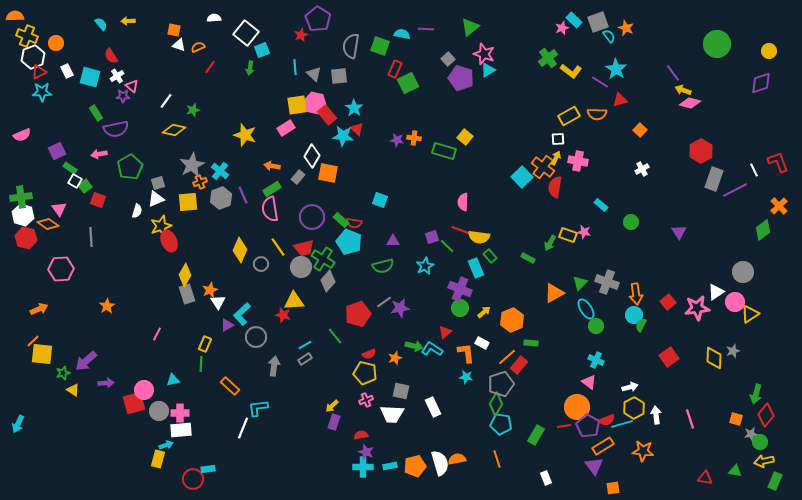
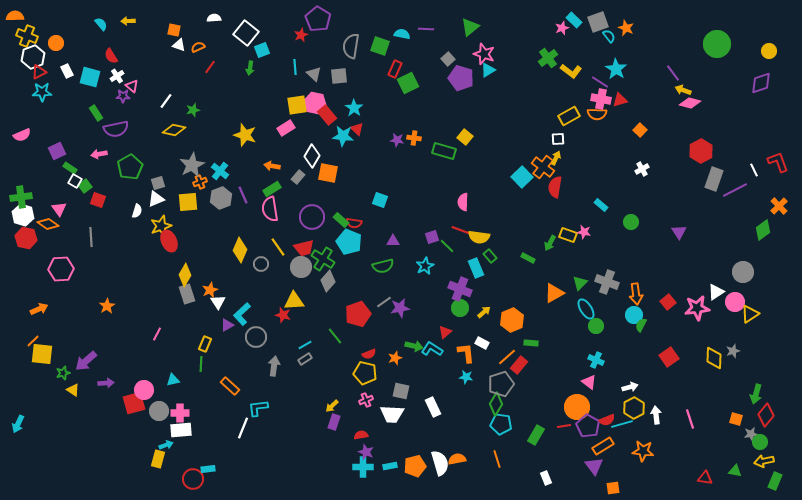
pink cross at (578, 161): moved 23 px right, 62 px up
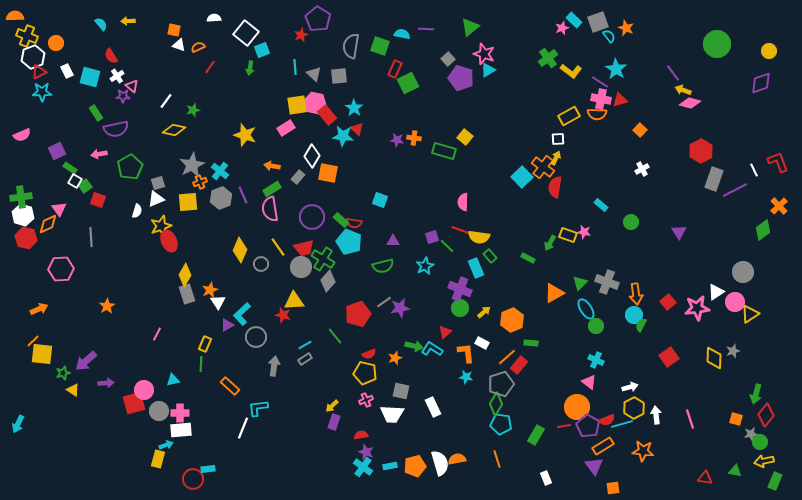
orange diamond at (48, 224): rotated 60 degrees counterclockwise
cyan cross at (363, 467): rotated 36 degrees clockwise
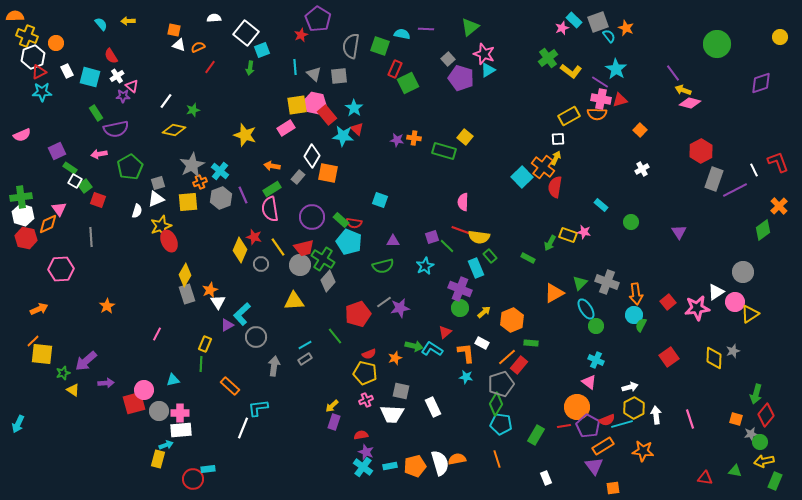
yellow circle at (769, 51): moved 11 px right, 14 px up
gray circle at (301, 267): moved 1 px left, 2 px up
red star at (283, 315): moved 29 px left, 78 px up
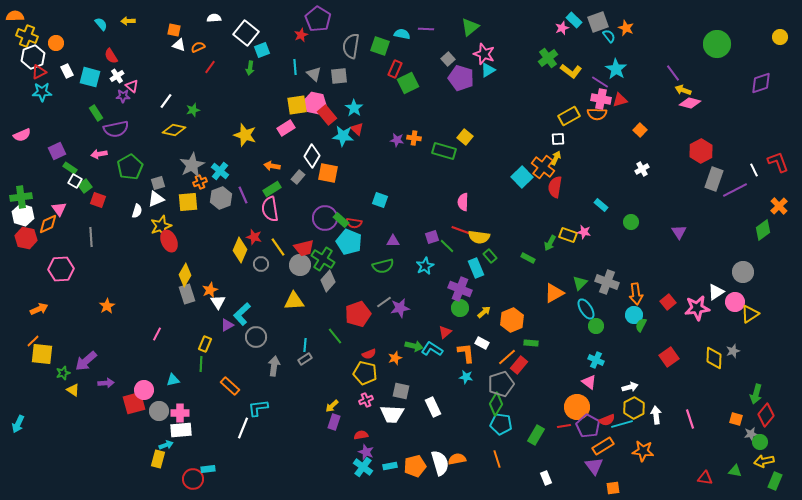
purple circle at (312, 217): moved 13 px right, 1 px down
cyan line at (305, 345): rotated 56 degrees counterclockwise
